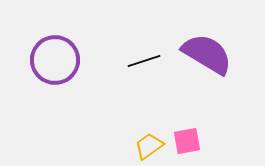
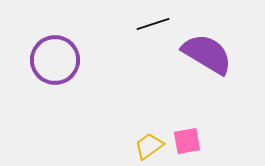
black line: moved 9 px right, 37 px up
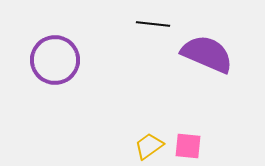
black line: rotated 24 degrees clockwise
purple semicircle: rotated 8 degrees counterclockwise
pink square: moved 1 px right, 5 px down; rotated 16 degrees clockwise
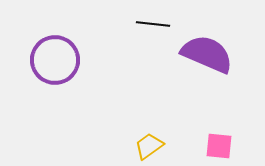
pink square: moved 31 px right
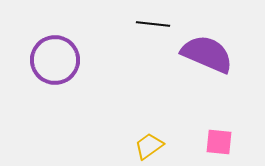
pink square: moved 4 px up
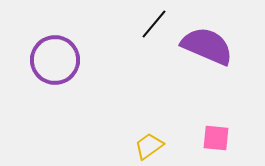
black line: moved 1 px right; rotated 56 degrees counterclockwise
purple semicircle: moved 8 px up
pink square: moved 3 px left, 4 px up
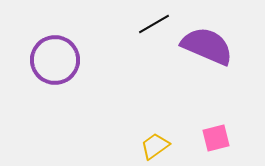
black line: rotated 20 degrees clockwise
pink square: rotated 20 degrees counterclockwise
yellow trapezoid: moved 6 px right
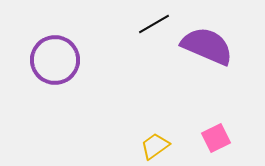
pink square: rotated 12 degrees counterclockwise
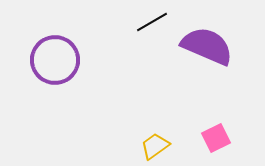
black line: moved 2 px left, 2 px up
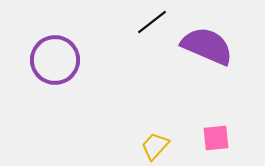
black line: rotated 8 degrees counterclockwise
pink square: rotated 20 degrees clockwise
yellow trapezoid: rotated 12 degrees counterclockwise
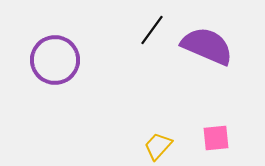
black line: moved 8 px down; rotated 16 degrees counterclockwise
yellow trapezoid: moved 3 px right
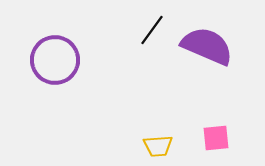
yellow trapezoid: rotated 136 degrees counterclockwise
